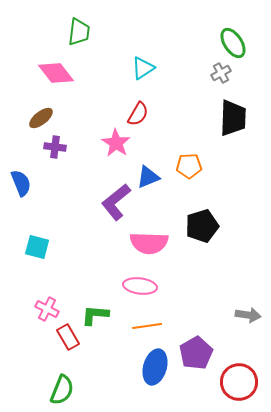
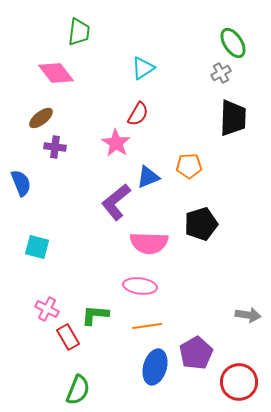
black pentagon: moved 1 px left, 2 px up
green semicircle: moved 16 px right
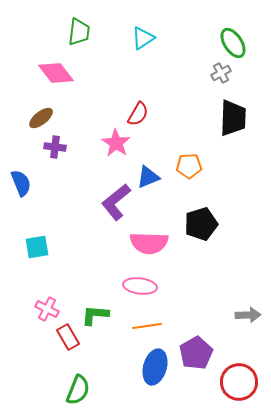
cyan triangle: moved 30 px up
cyan square: rotated 25 degrees counterclockwise
gray arrow: rotated 10 degrees counterclockwise
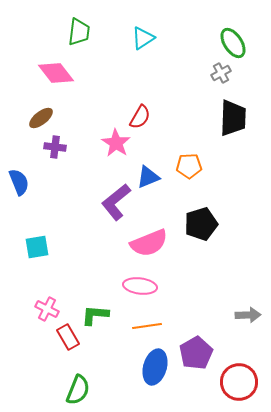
red semicircle: moved 2 px right, 3 px down
blue semicircle: moved 2 px left, 1 px up
pink semicircle: rotated 24 degrees counterclockwise
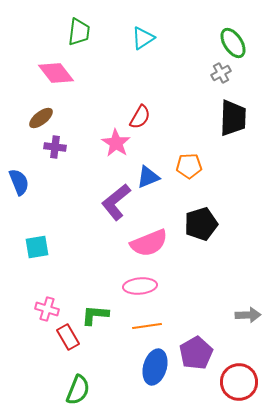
pink ellipse: rotated 12 degrees counterclockwise
pink cross: rotated 10 degrees counterclockwise
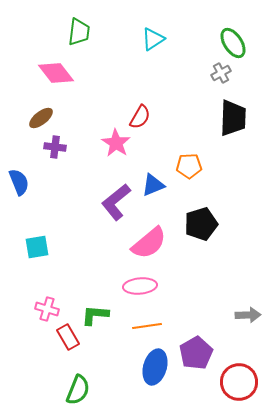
cyan triangle: moved 10 px right, 1 px down
blue triangle: moved 5 px right, 8 px down
pink semicircle: rotated 18 degrees counterclockwise
